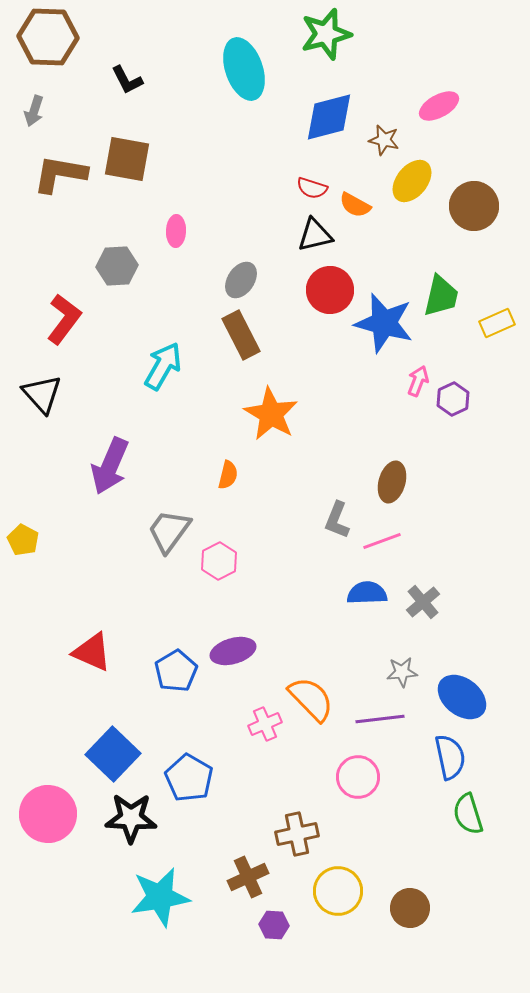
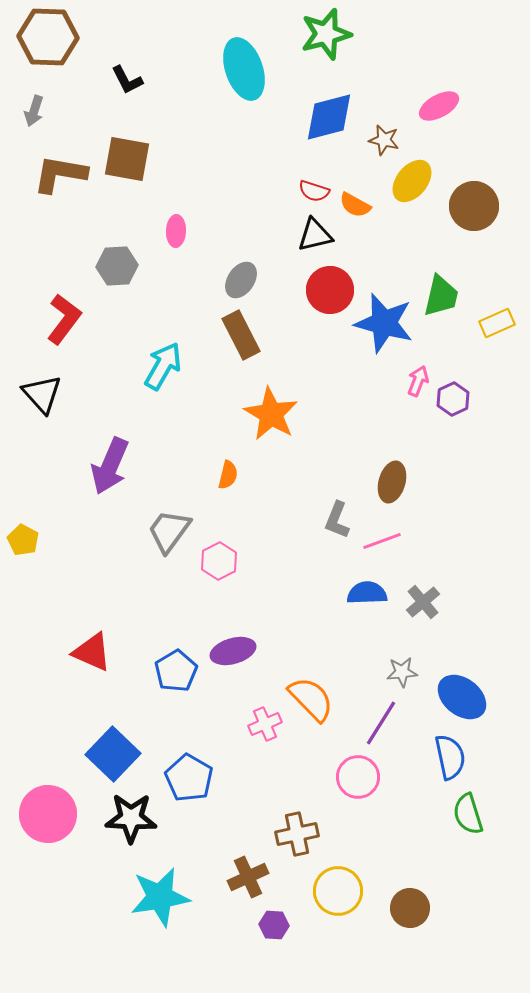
red semicircle at (312, 188): moved 2 px right, 3 px down
purple line at (380, 719): moved 1 px right, 4 px down; rotated 51 degrees counterclockwise
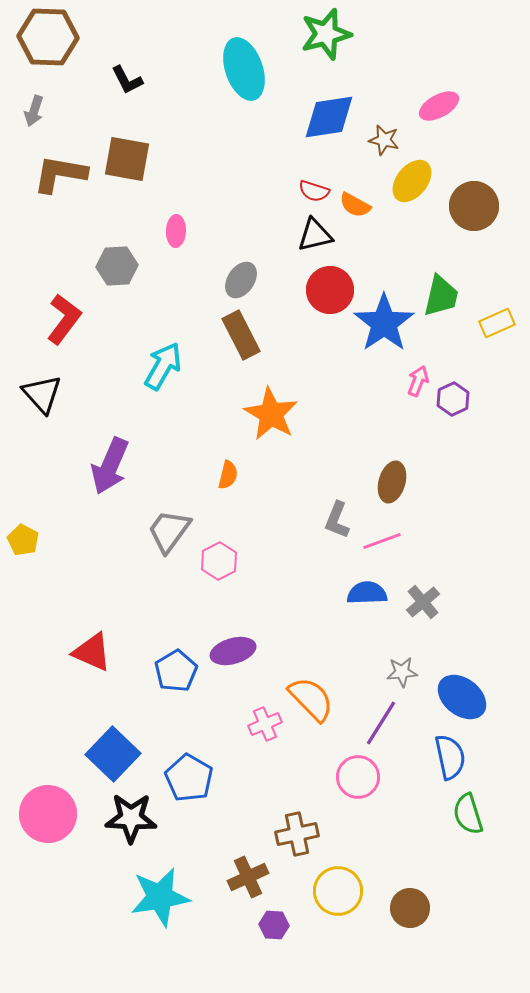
blue diamond at (329, 117): rotated 6 degrees clockwise
blue star at (384, 323): rotated 22 degrees clockwise
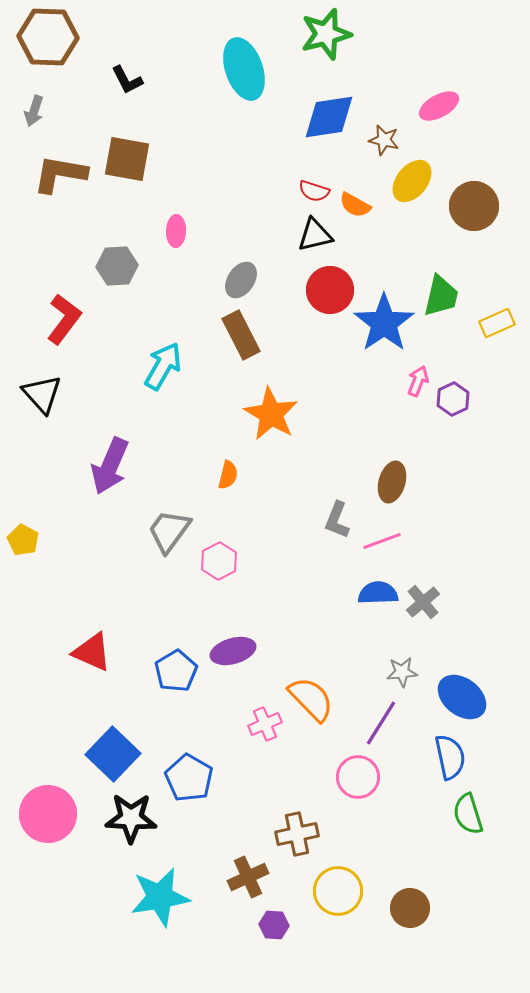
blue semicircle at (367, 593): moved 11 px right
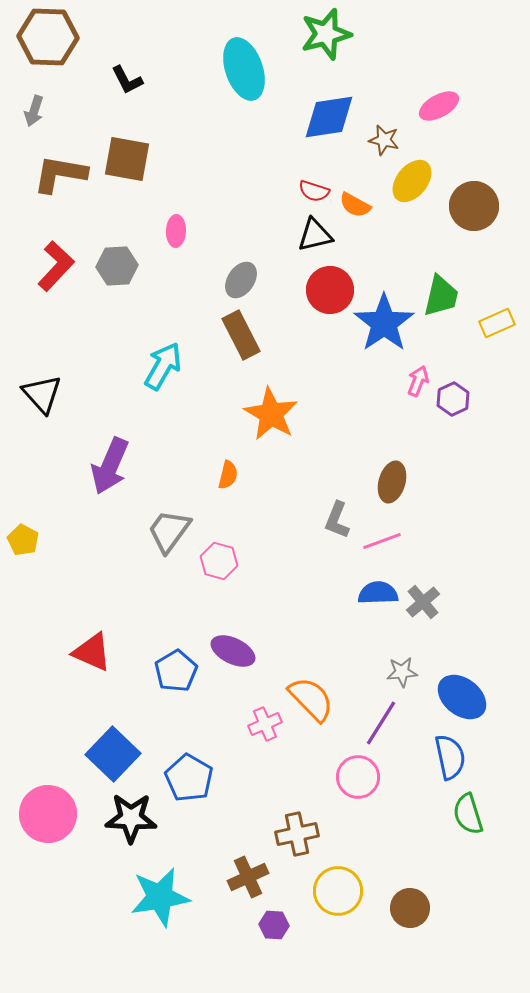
red L-shape at (64, 319): moved 8 px left, 53 px up; rotated 6 degrees clockwise
pink hexagon at (219, 561): rotated 18 degrees counterclockwise
purple ellipse at (233, 651): rotated 42 degrees clockwise
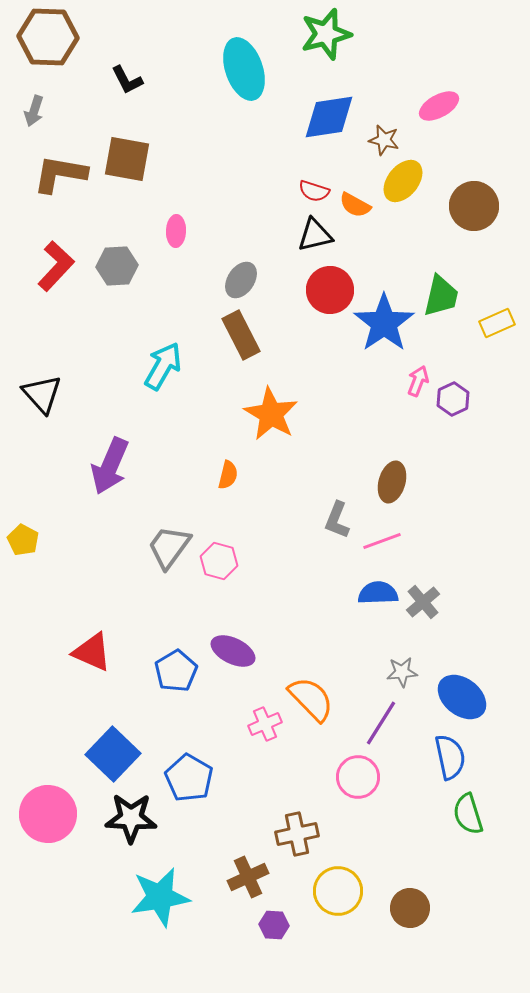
yellow ellipse at (412, 181): moved 9 px left
gray trapezoid at (169, 531): moved 16 px down
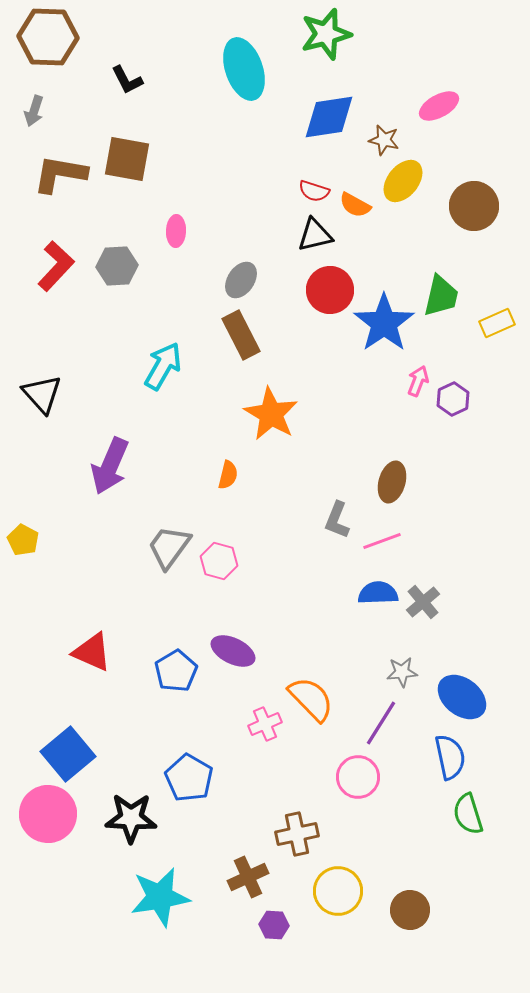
blue square at (113, 754): moved 45 px left; rotated 6 degrees clockwise
brown circle at (410, 908): moved 2 px down
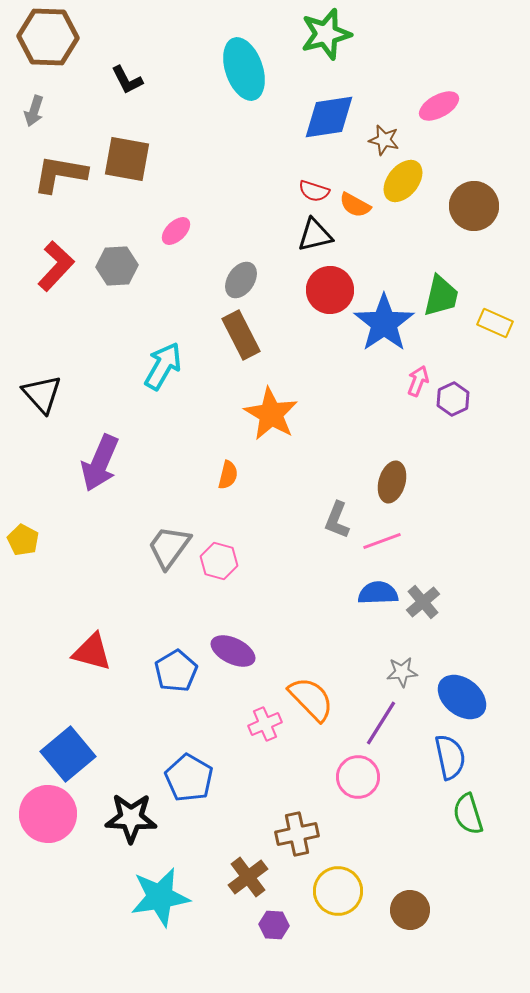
pink ellipse at (176, 231): rotated 44 degrees clockwise
yellow rectangle at (497, 323): moved 2 px left; rotated 48 degrees clockwise
purple arrow at (110, 466): moved 10 px left, 3 px up
red triangle at (92, 652): rotated 9 degrees counterclockwise
brown cross at (248, 877): rotated 12 degrees counterclockwise
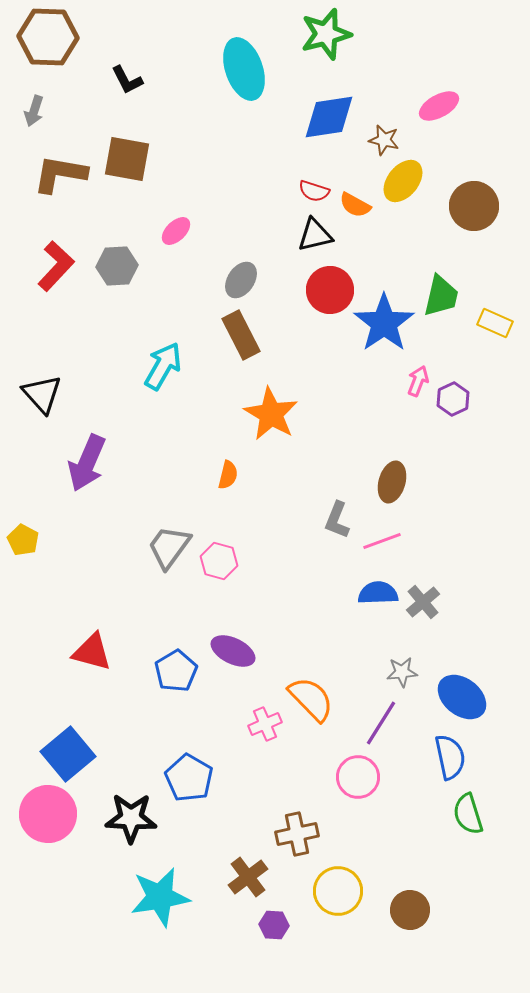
purple arrow at (100, 463): moved 13 px left
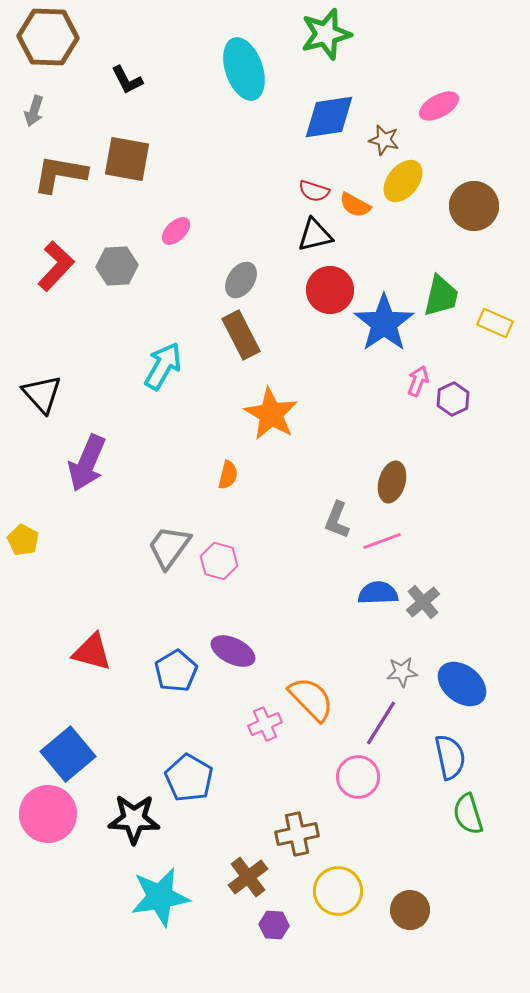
blue ellipse at (462, 697): moved 13 px up
black star at (131, 818): moved 3 px right, 1 px down
